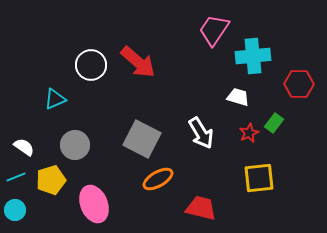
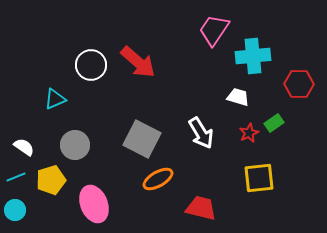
green rectangle: rotated 18 degrees clockwise
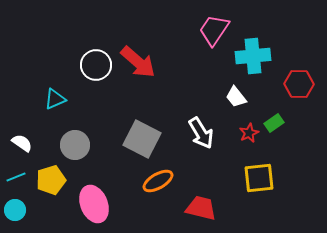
white circle: moved 5 px right
white trapezoid: moved 2 px left; rotated 145 degrees counterclockwise
white semicircle: moved 2 px left, 4 px up
orange ellipse: moved 2 px down
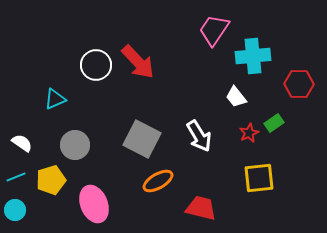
red arrow: rotated 6 degrees clockwise
white arrow: moved 2 px left, 3 px down
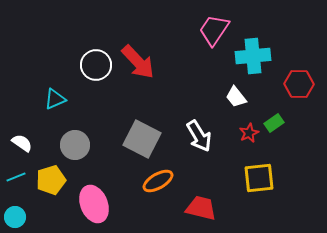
cyan circle: moved 7 px down
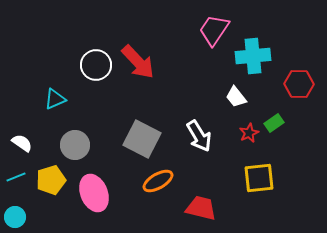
pink ellipse: moved 11 px up
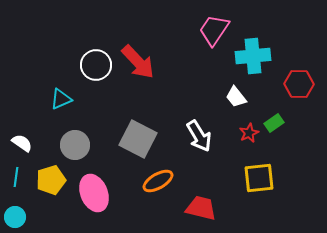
cyan triangle: moved 6 px right
gray square: moved 4 px left
cyan line: rotated 60 degrees counterclockwise
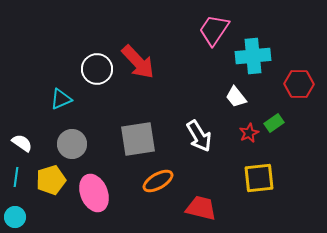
white circle: moved 1 px right, 4 px down
gray square: rotated 36 degrees counterclockwise
gray circle: moved 3 px left, 1 px up
